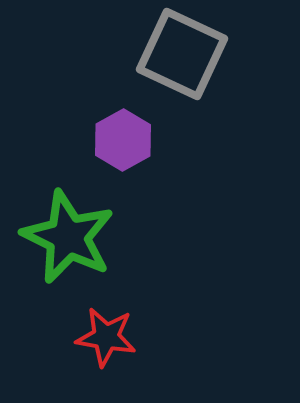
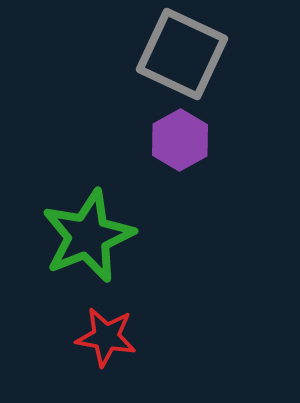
purple hexagon: moved 57 px right
green star: moved 20 px right, 1 px up; rotated 24 degrees clockwise
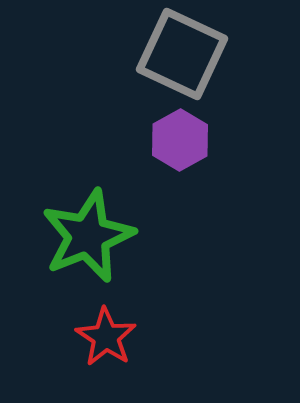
red star: rotated 24 degrees clockwise
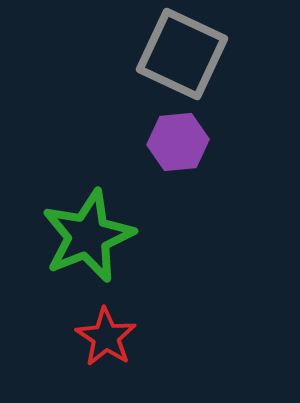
purple hexagon: moved 2 px left, 2 px down; rotated 24 degrees clockwise
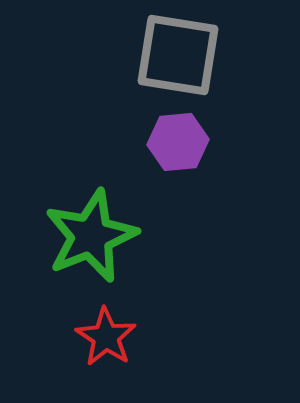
gray square: moved 4 px left, 1 px down; rotated 16 degrees counterclockwise
green star: moved 3 px right
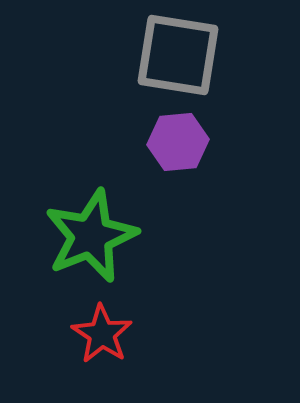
red star: moved 4 px left, 3 px up
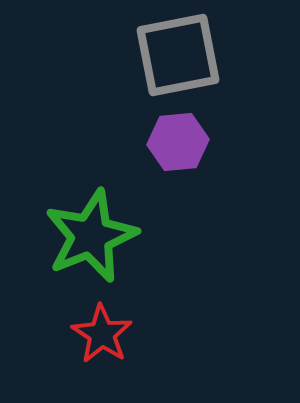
gray square: rotated 20 degrees counterclockwise
